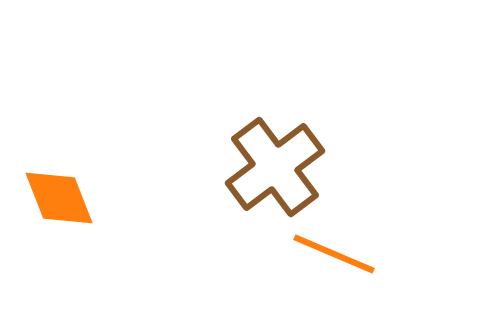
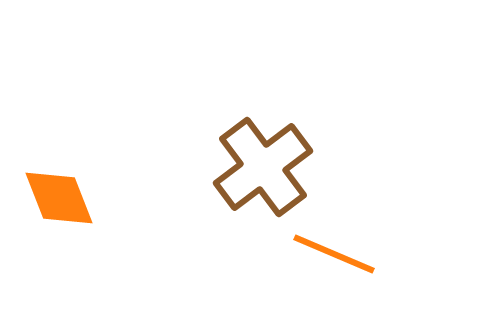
brown cross: moved 12 px left
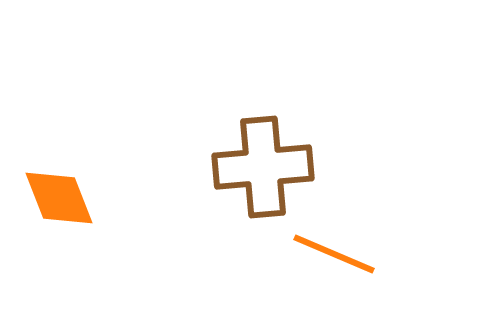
brown cross: rotated 32 degrees clockwise
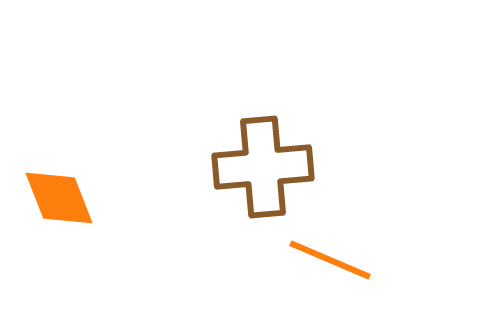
orange line: moved 4 px left, 6 px down
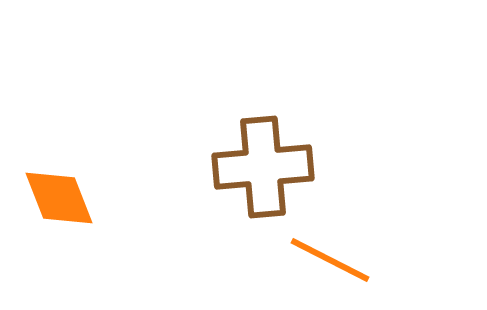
orange line: rotated 4 degrees clockwise
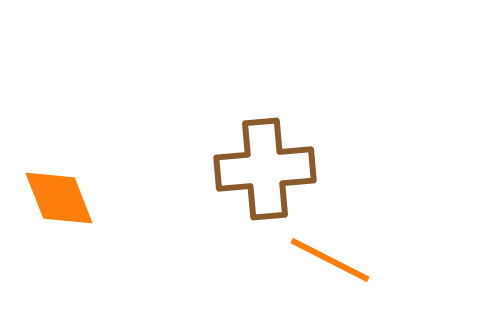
brown cross: moved 2 px right, 2 px down
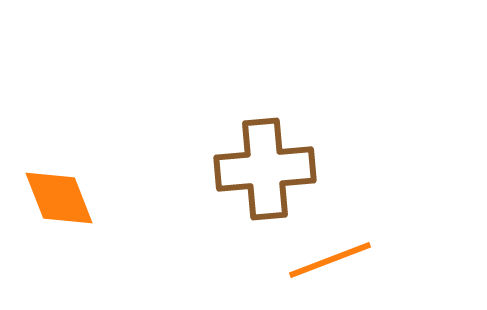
orange line: rotated 48 degrees counterclockwise
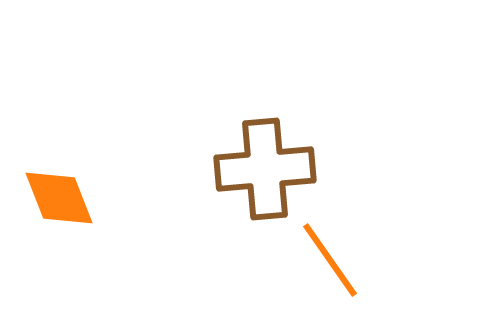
orange line: rotated 76 degrees clockwise
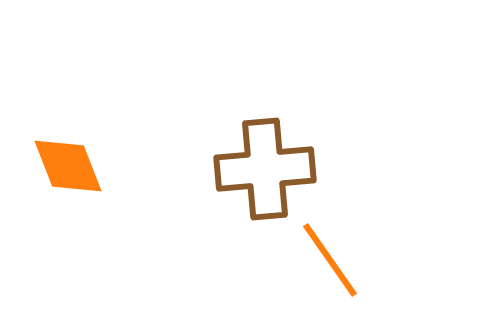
orange diamond: moved 9 px right, 32 px up
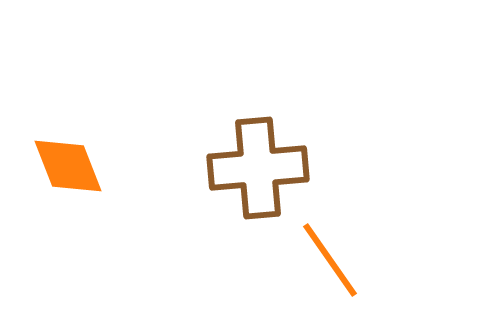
brown cross: moved 7 px left, 1 px up
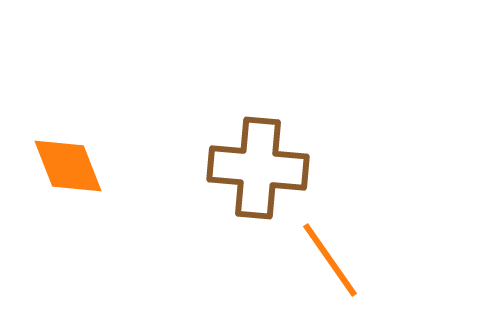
brown cross: rotated 10 degrees clockwise
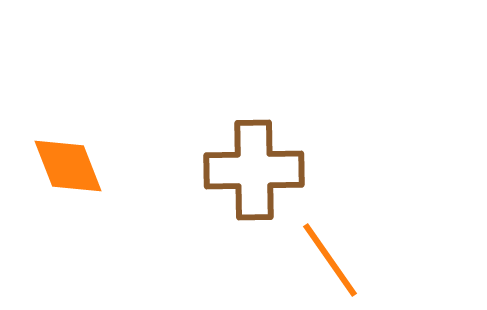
brown cross: moved 4 px left, 2 px down; rotated 6 degrees counterclockwise
